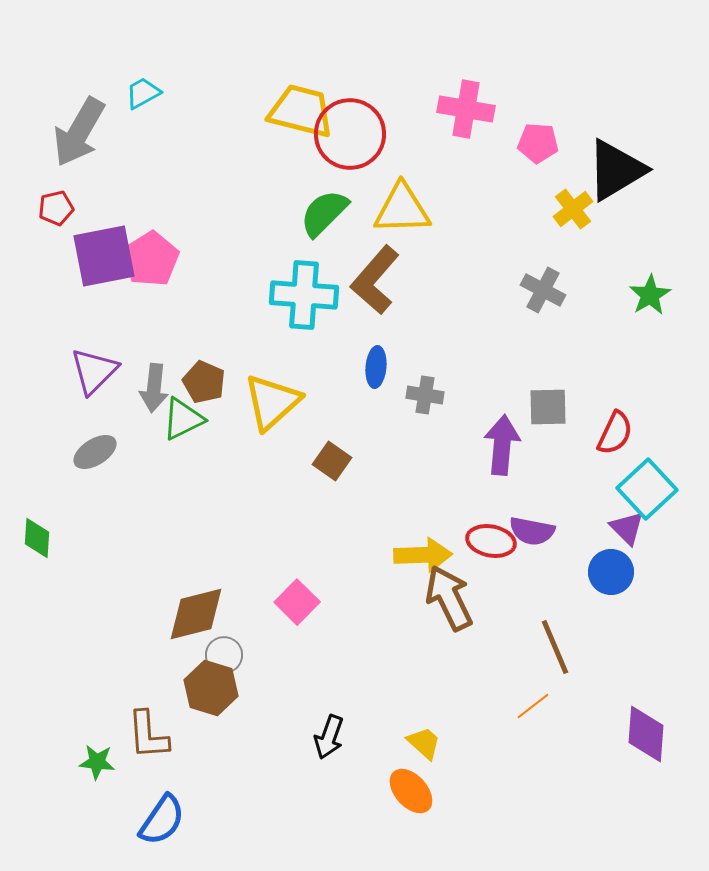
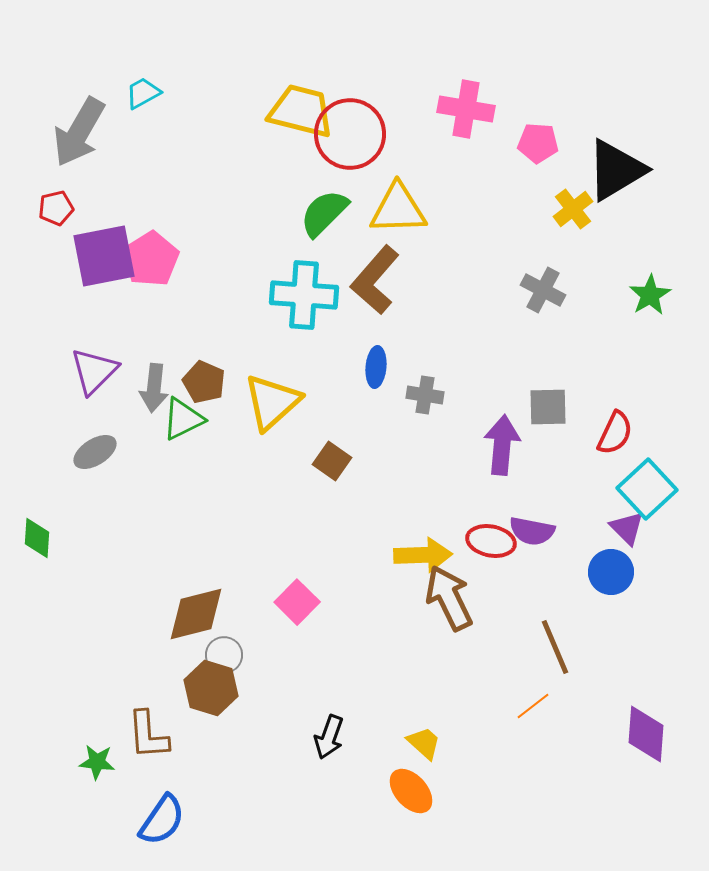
yellow triangle at (402, 209): moved 4 px left
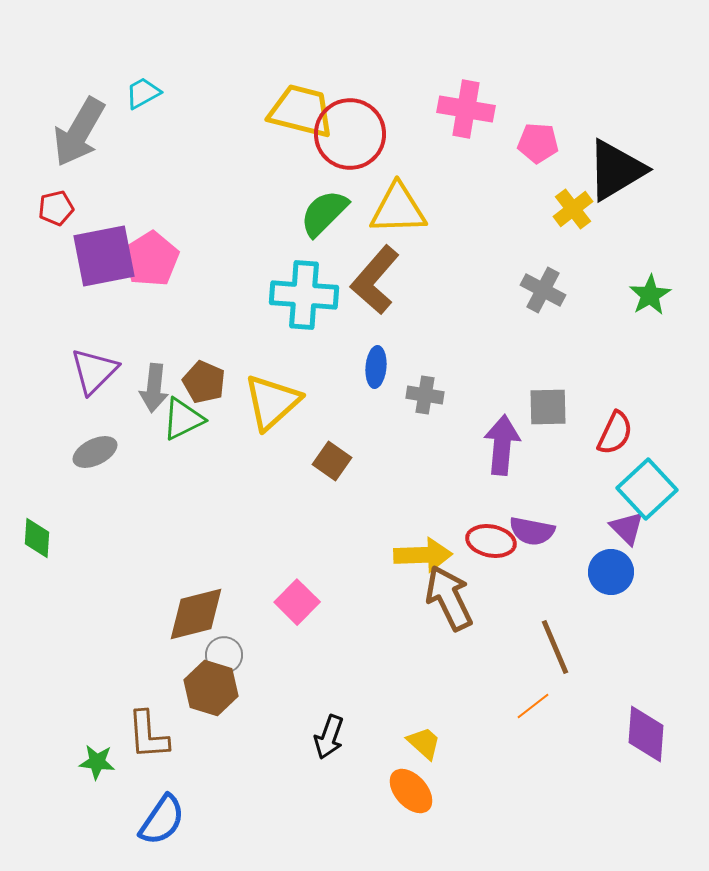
gray ellipse at (95, 452): rotated 6 degrees clockwise
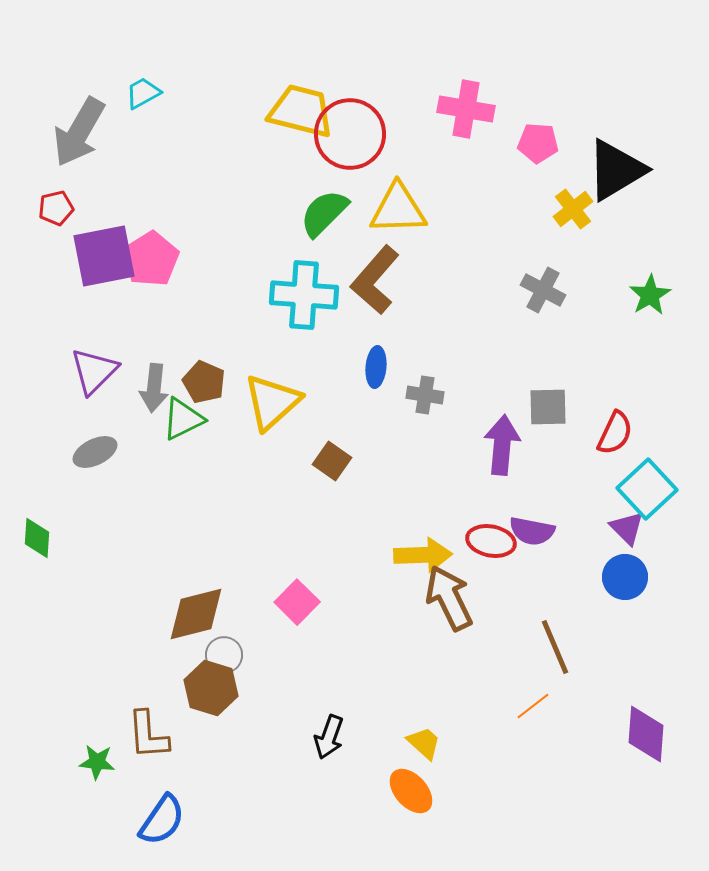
blue circle at (611, 572): moved 14 px right, 5 px down
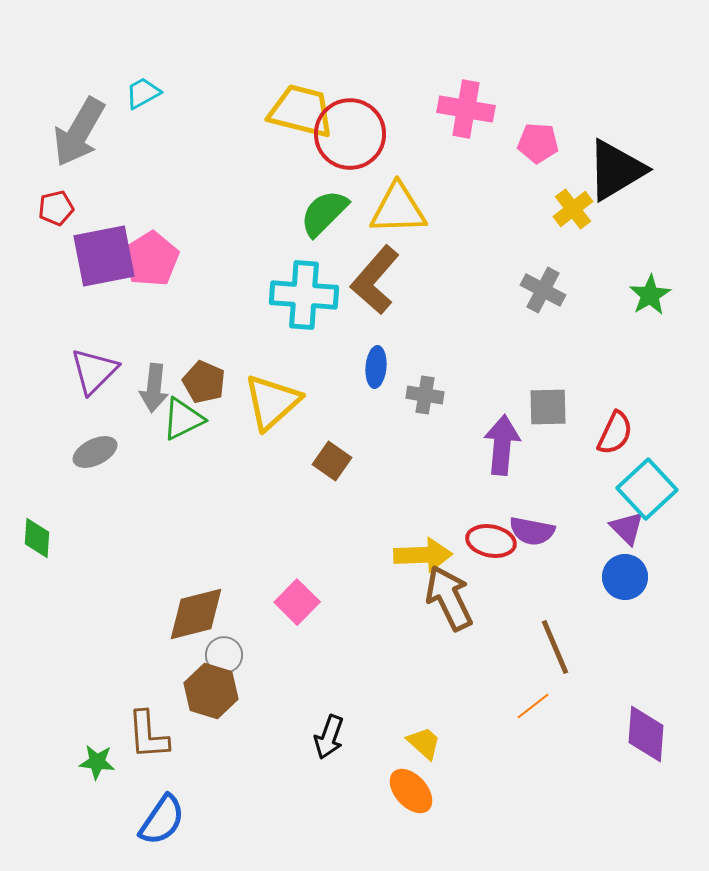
brown hexagon at (211, 688): moved 3 px down
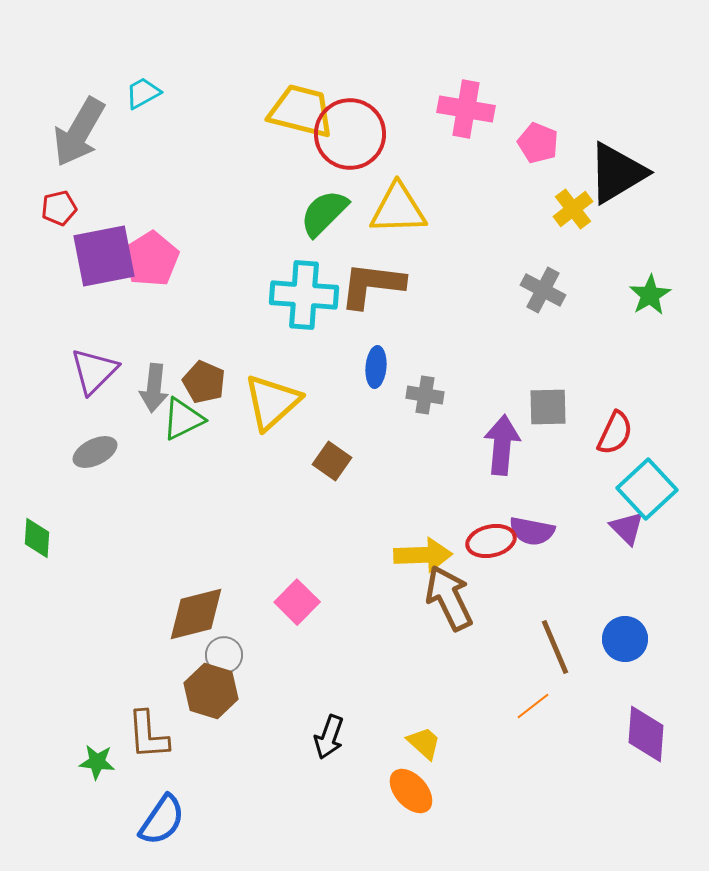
pink pentagon at (538, 143): rotated 18 degrees clockwise
black triangle at (616, 170): moved 1 px right, 3 px down
red pentagon at (56, 208): moved 3 px right
brown L-shape at (375, 280): moved 3 px left, 5 px down; rotated 56 degrees clockwise
red ellipse at (491, 541): rotated 24 degrees counterclockwise
blue circle at (625, 577): moved 62 px down
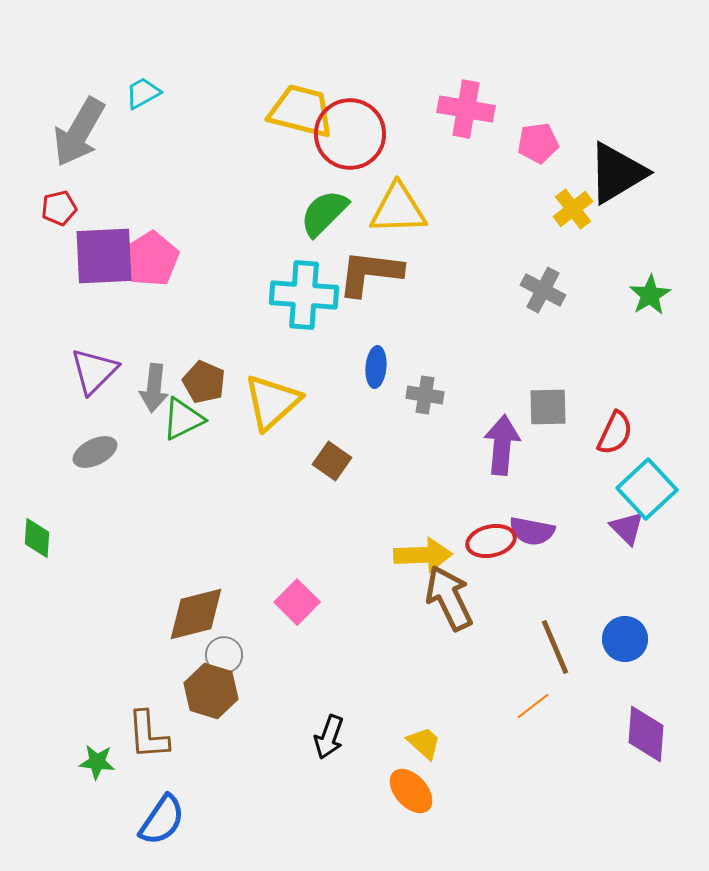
pink pentagon at (538, 143): rotated 30 degrees counterclockwise
purple square at (104, 256): rotated 8 degrees clockwise
brown L-shape at (372, 285): moved 2 px left, 12 px up
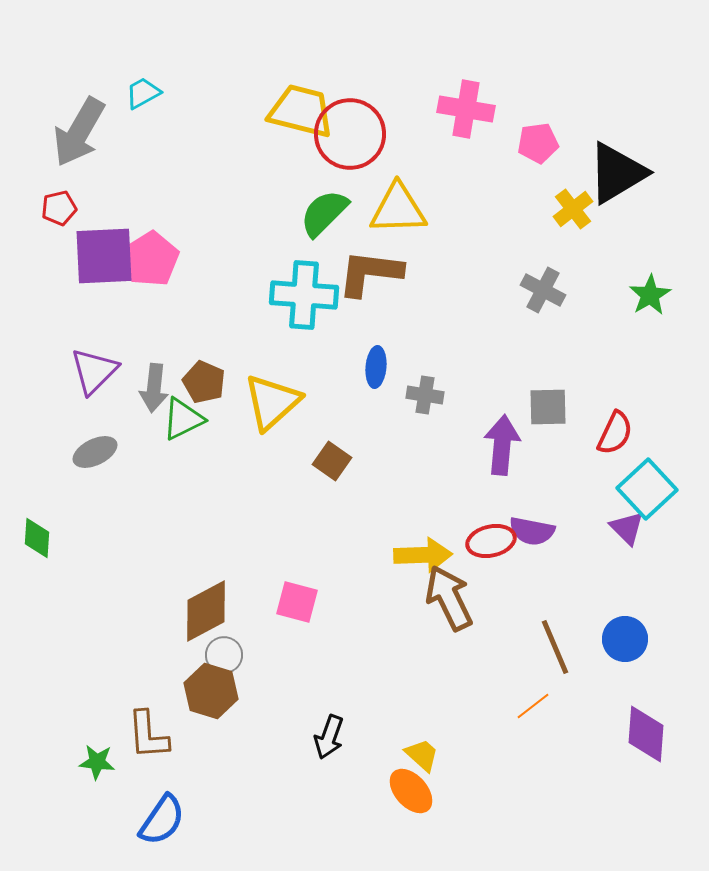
pink square at (297, 602): rotated 30 degrees counterclockwise
brown diamond at (196, 614): moved 10 px right, 3 px up; rotated 14 degrees counterclockwise
yellow trapezoid at (424, 743): moved 2 px left, 12 px down
